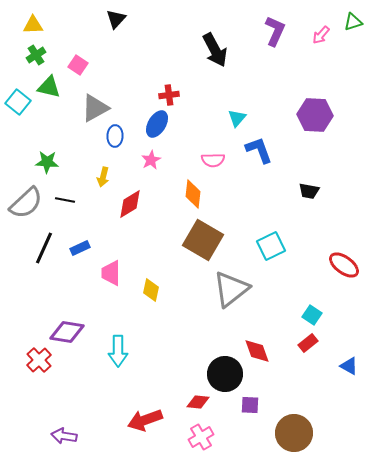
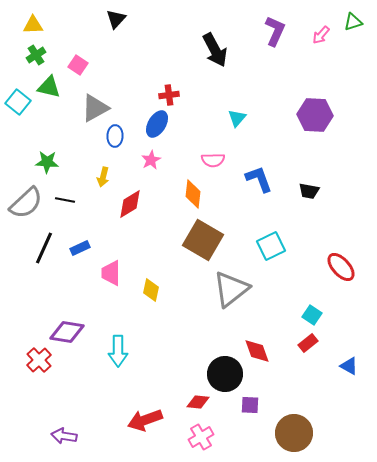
blue L-shape at (259, 150): moved 29 px down
red ellipse at (344, 265): moved 3 px left, 2 px down; rotated 12 degrees clockwise
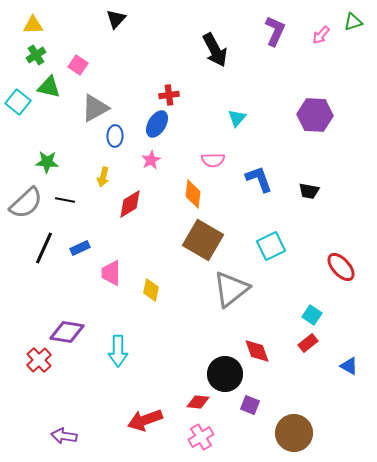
purple square at (250, 405): rotated 18 degrees clockwise
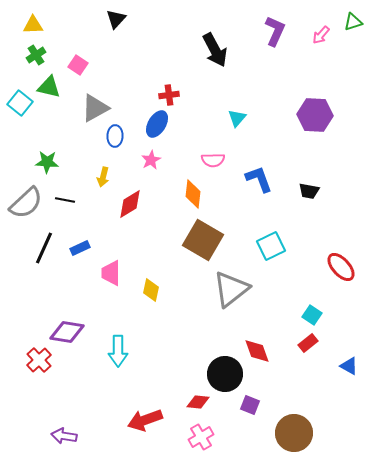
cyan square at (18, 102): moved 2 px right, 1 px down
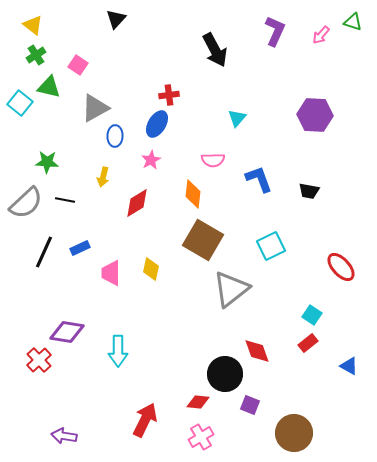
green triangle at (353, 22): rotated 36 degrees clockwise
yellow triangle at (33, 25): rotated 40 degrees clockwise
red diamond at (130, 204): moved 7 px right, 1 px up
black line at (44, 248): moved 4 px down
yellow diamond at (151, 290): moved 21 px up
red arrow at (145, 420): rotated 136 degrees clockwise
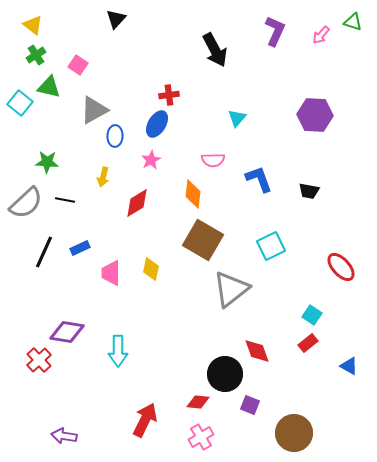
gray triangle at (95, 108): moved 1 px left, 2 px down
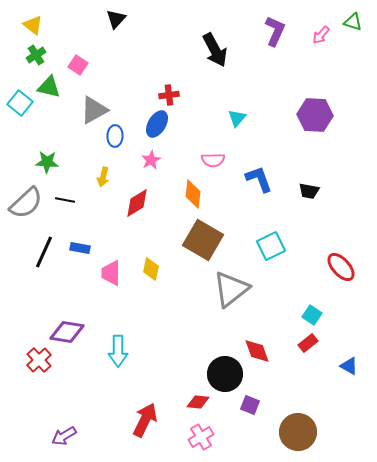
blue rectangle at (80, 248): rotated 36 degrees clockwise
brown circle at (294, 433): moved 4 px right, 1 px up
purple arrow at (64, 436): rotated 40 degrees counterclockwise
